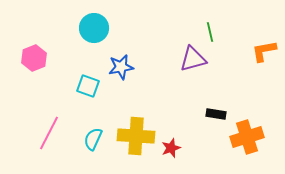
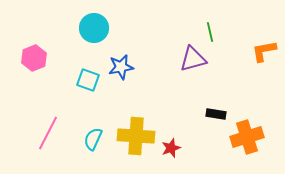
cyan square: moved 6 px up
pink line: moved 1 px left
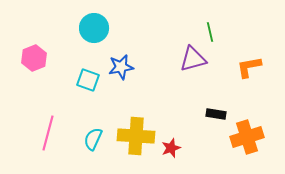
orange L-shape: moved 15 px left, 16 px down
pink line: rotated 12 degrees counterclockwise
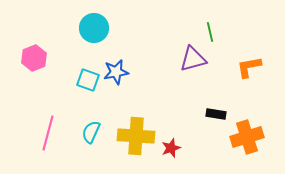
blue star: moved 5 px left, 5 px down
cyan semicircle: moved 2 px left, 7 px up
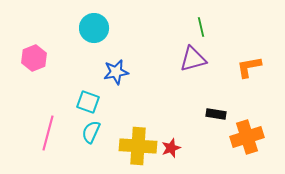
green line: moved 9 px left, 5 px up
cyan square: moved 22 px down
yellow cross: moved 2 px right, 10 px down
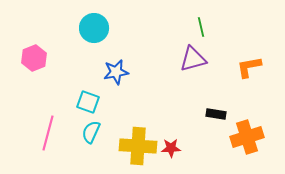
red star: rotated 18 degrees clockwise
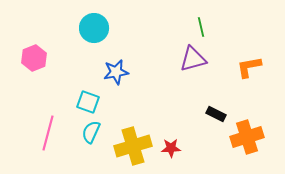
black rectangle: rotated 18 degrees clockwise
yellow cross: moved 5 px left; rotated 21 degrees counterclockwise
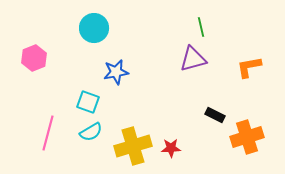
black rectangle: moved 1 px left, 1 px down
cyan semicircle: rotated 145 degrees counterclockwise
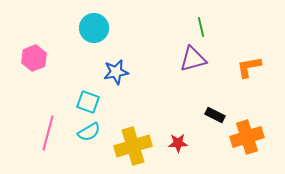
cyan semicircle: moved 2 px left
red star: moved 7 px right, 5 px up
